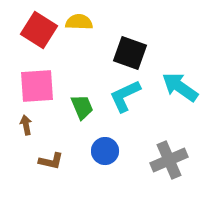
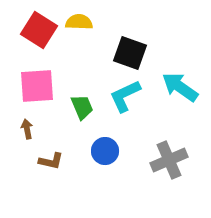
brown arrow: moved 1 px right, 4 px down
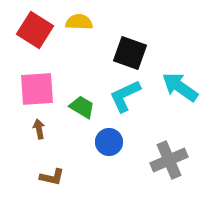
red square: moved 4 px left
pink square: moved 3 px down
green trapezoid: rotated 36 degrees counterclockwise
brown arrow: moved 12 px right
blue circle: moved 4 px right, 9 px up
brown L-shape: moved 1 px right, 16 px down
